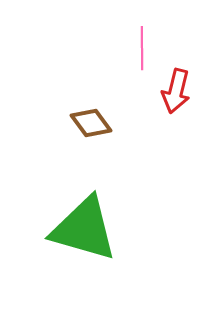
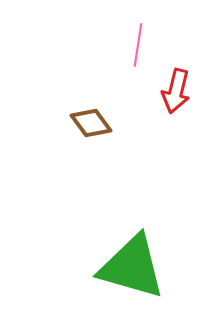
pink line: moved 4 px left, 3 px up; rotated 9 degrees clockwise
green triangle: moved 48 px right, 38 px down
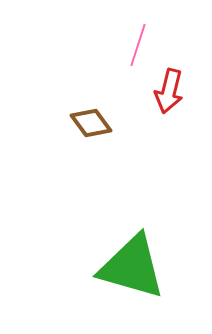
pink line: rotated 9 degrees clockwise
red arrow: moved 7 px left
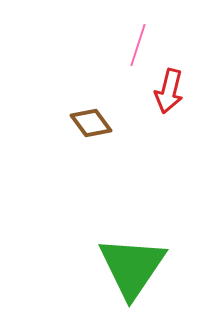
green triangle: rotated 48 degrees clockwise
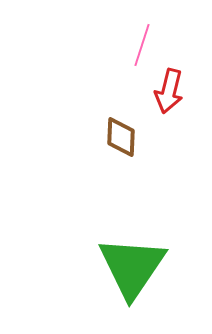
pink line: moved 4 px right
brown diamond: moved 30 px right, 14 px down; rotated 39 degrees clockwise
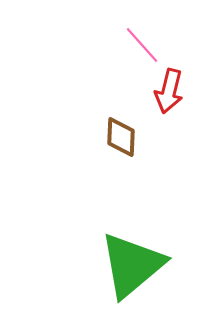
pink line: rotated 60 degrees counterclockwise
green triangle: moved 2 px up; rotated 16 degrees clockwise
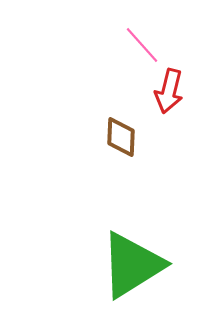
green triangle: rotated 8 degrees clockwise
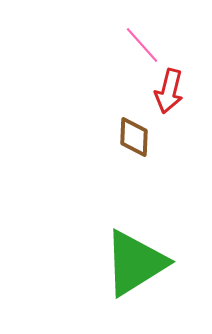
brown diamond: moved 13 px right
green triangle: moved 3 px right, 2 px up
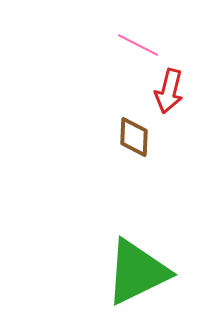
pink line: moved 4 px left; rotated 21 degrees counterclockwise
green triangle: moved 2 px right, 9 px down; rotated 6 degrees clockwise
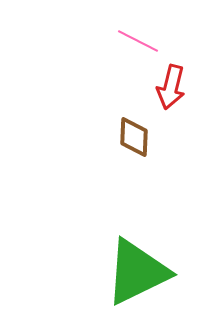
pink line: moved 4 px up
red arrow: moved 2 px right, 4 px up
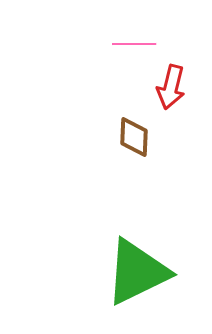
pink line: moved 4 px left, 3 px down; rotated 27 degrees counterclockwise
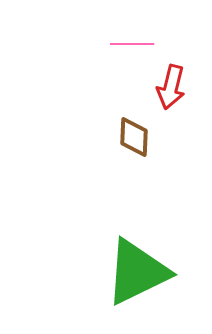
pink line: moved 2 px left
